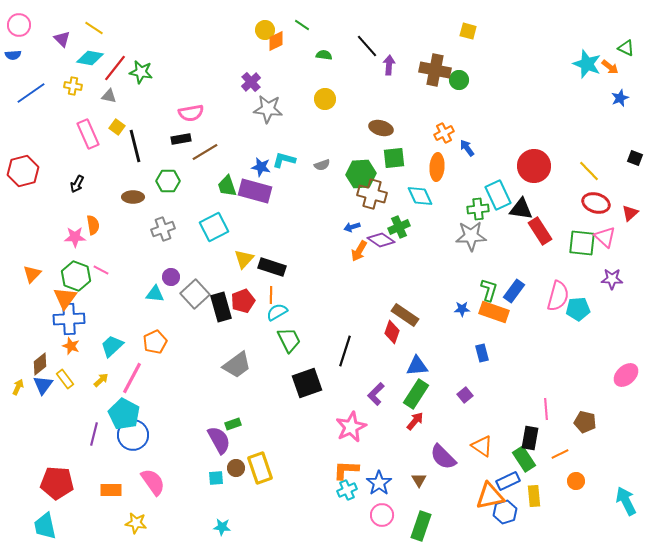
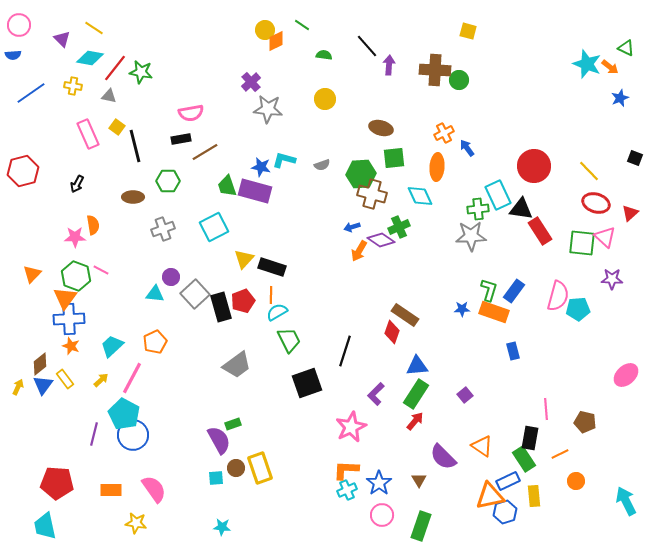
brown cross at (435, 70): rotated 8 degrees counterclockwise
blue rectangle at (482, 353): moved 31 px right, 2 px up
pink semicircle at (153, 482): moved 1 px right, 7 px down
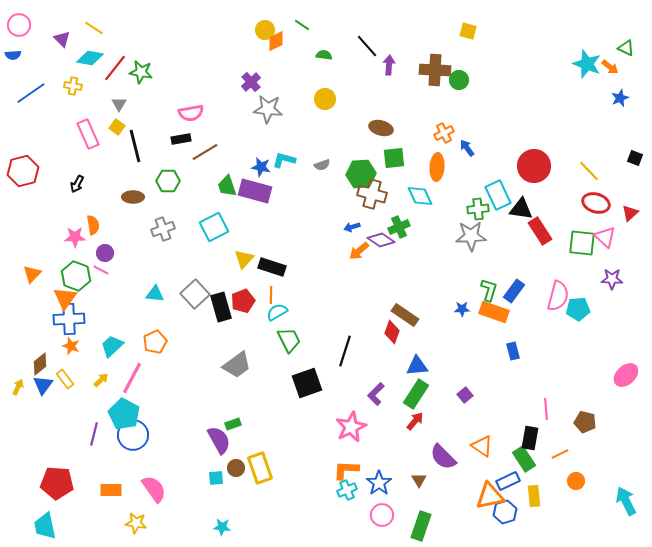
gray triangle at (109, 96): moved 10 px right, 8 px down; rotated 49 degrees clockwise
orange arrow at (359, 251): rotated 20 degrees clockwise
purple circle at (171, 277): moved 66 px left, 24 px up
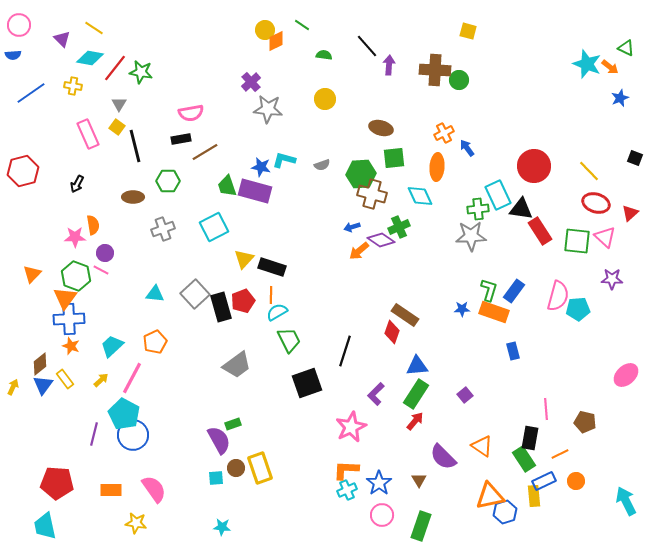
green square at (582, 243): moved 5 px left, 2 px up
yellow arrow at (18, 387): moved 5 px left
blue rectangle at (508, 481): moved 36 px right
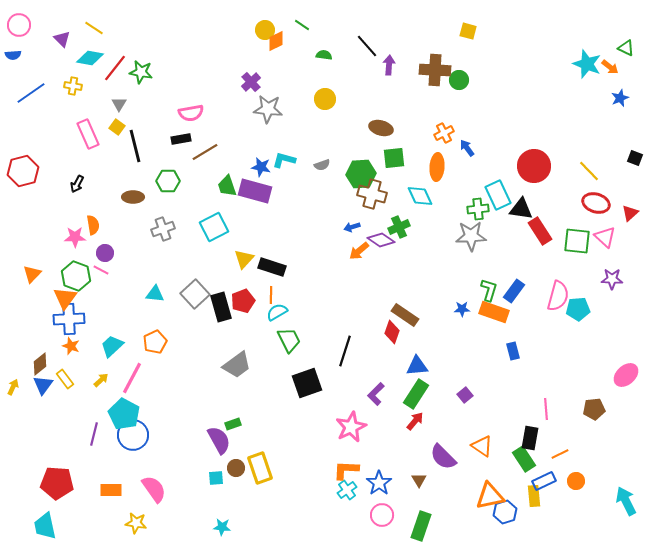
brown pentagon at (585, 422): moved 9 px right, 13 px up; rotated 20 degrees counterclockwise
cyan cross at (347, 490): rotated 12 degrees counterclockwise
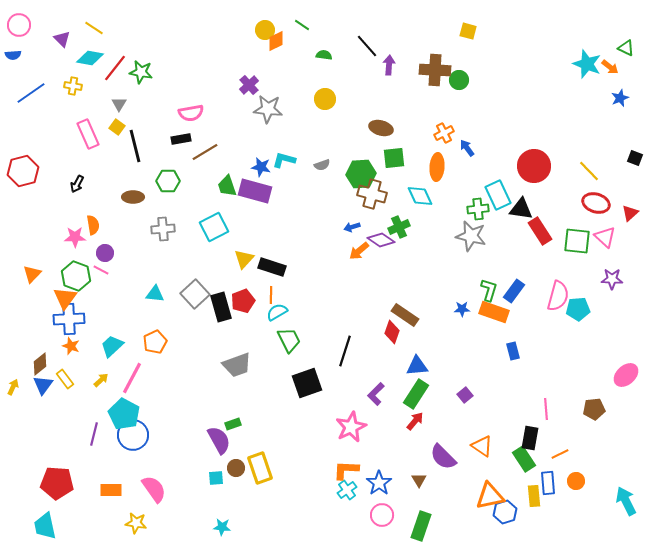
purple cross at (251, 82): moved 2 px left, 3 px down
gray cross at (163, 229): rotated 15 degrees clockwise
gray star at (471, 236): rotated 16 degrees clockwise
gray trapezoid at (237, 365): rotated 16 degrees clockwise
blue rectangle at (544, 481): moved 4 px right, 2 px down; rotated 70 degrees counterclockwise
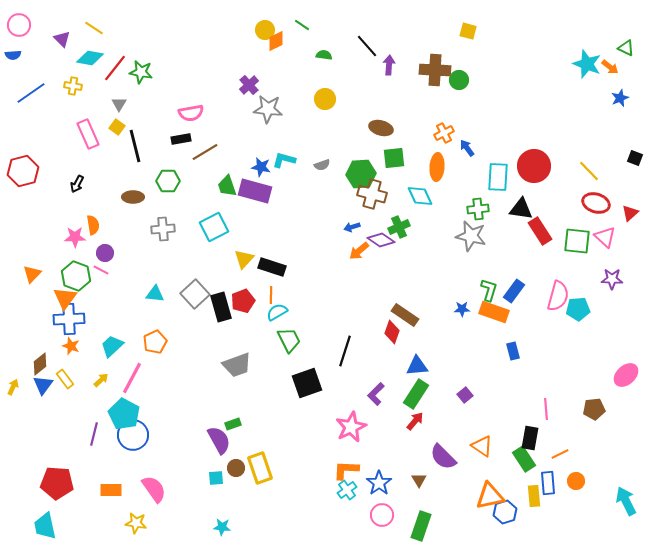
cyan rectangle at (498, 195): moved 18 px up; rotated 28 degrees clockwise
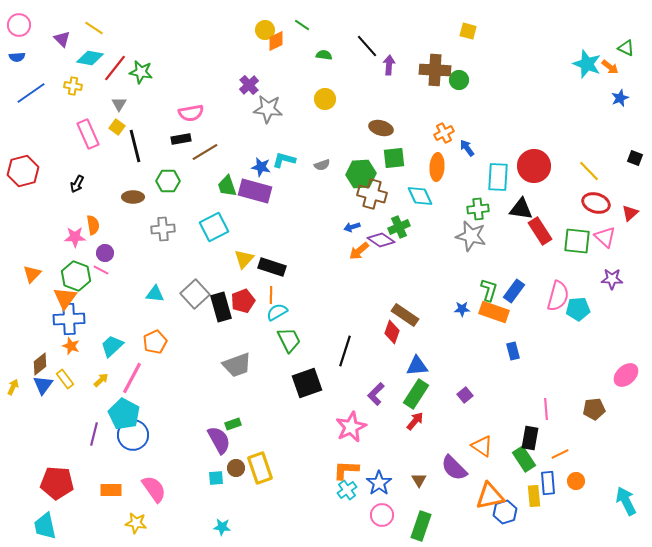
blue semicircle at (13, 55): moved 4 px right, 2 px down
purple semicircle at (443, 457): moved 11 px right, 11 px down
